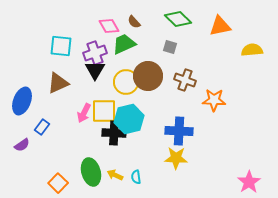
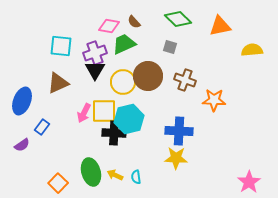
pink diamond: rotated 50 degrees counterclockwise
yellow circle: moved 3 px left
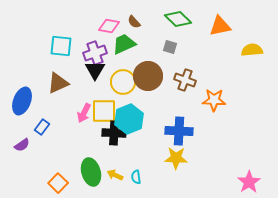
cyan hexagon: rotated 8 degrees counterclockwise
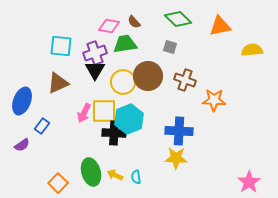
green trapezoid: moved 1 px right; rotated 15 degrees clockwise
blue rectangle: moved 1 px up
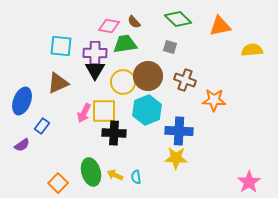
purple cross: rotated 20 degrees clockwise
cyan hexagon: moved 18 px right, 9 px up
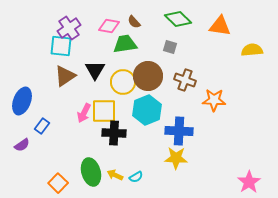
orange triangle: rotated 20 degrees clockwise
purple cross: moved 26 px left, 25 px up; rotated 35 degrees counterclockwise
brown triangle: moved 7 px right, 7 px up; rotated 10 degrees counterclockwise
cyan semicircle: rotated 112 degrees counterclockwise
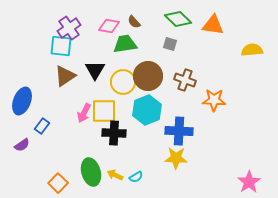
orange triangle: moved 7 px left, 1 px up
gray square: moved 3 px up
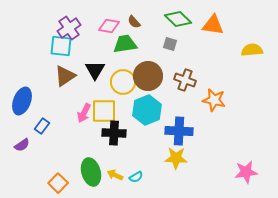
orange star: rotated 10 degrees clockwise
pink star: moved 3 px left, 10 px up; rotated 25 degrees clockwise
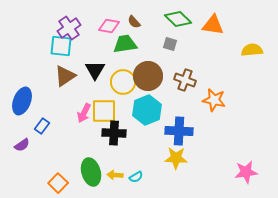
yellow arrow: rotated 21 degrees counterclockwise
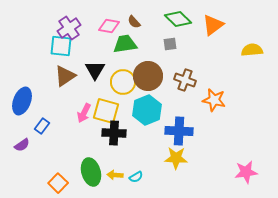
orange triangle: rotated 45 degrees counterclockwise
gray square: rotated 24 degrees counterclockwise
yellow square: moved 2 px right; rotated 16 degrees clockwise
